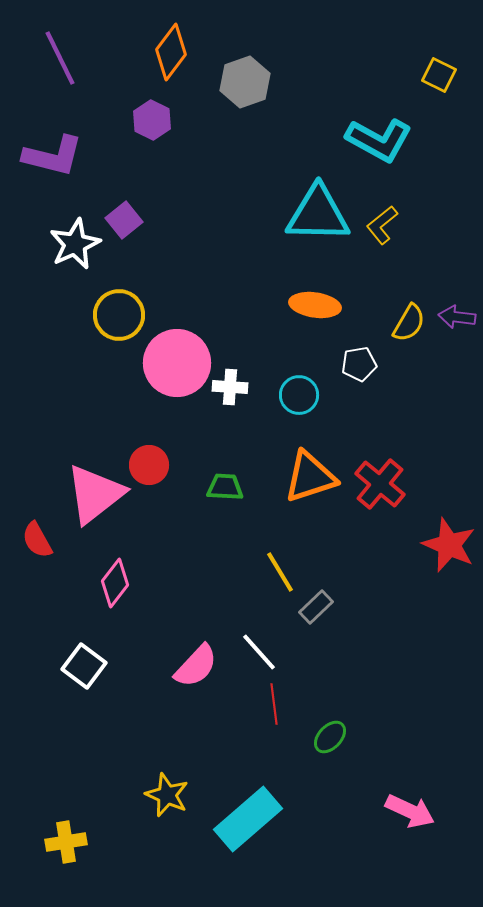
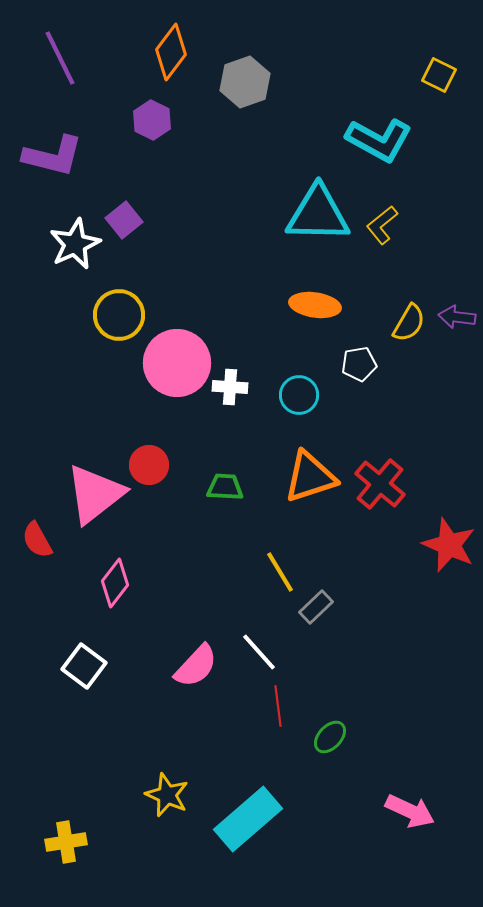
red line: moved 4 px right, 2 px down
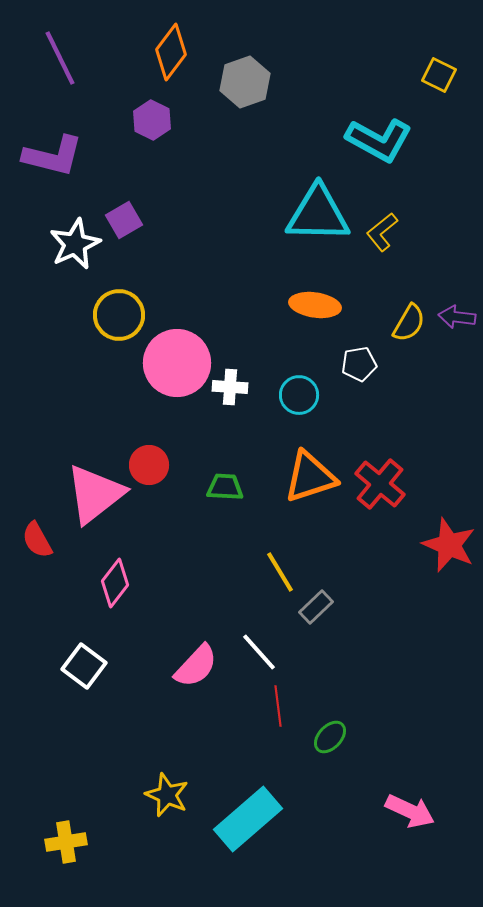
purple square: rotated 9 degrees clockwise
yellow L-shape: moved 7 px down
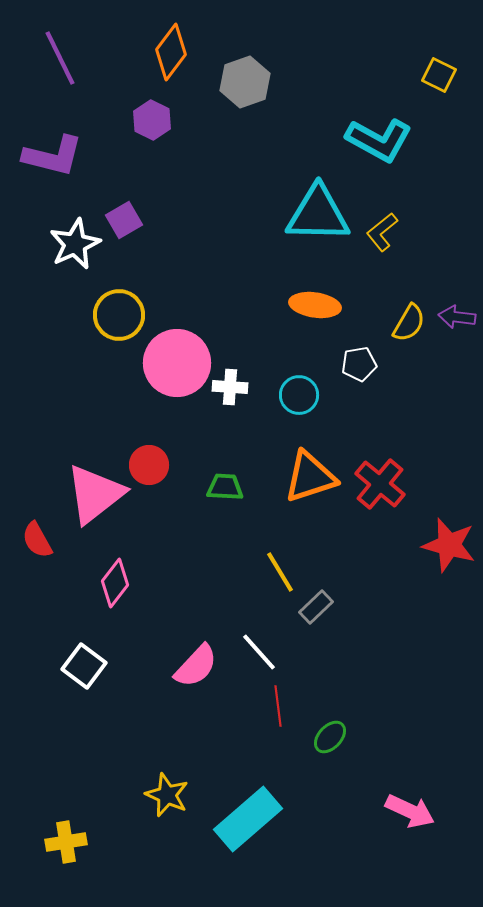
red star: rotated 8 degrees counterclockwise
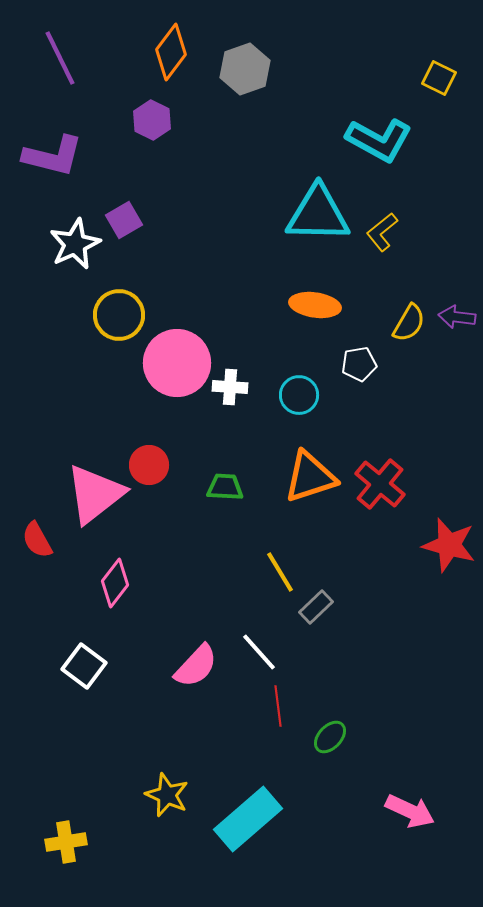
yellow square: moved 3 px down
gray hexagon: moved 13 px up
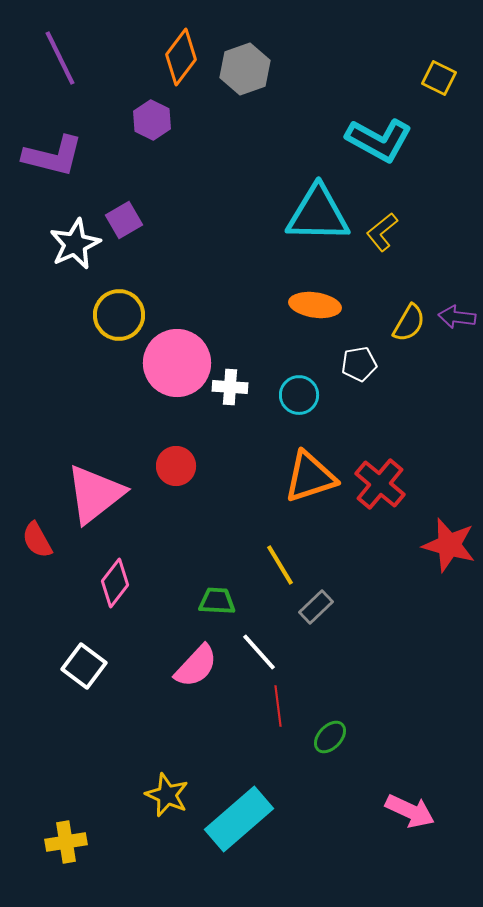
orange diamond: moved 10 px right, 5 px down
red circle: moved 27 px right, 1 px down
green trapezoid: moved 8 px left, 114 px down
yellow line: moved 7 px up
cyan rectangle: moved 9 px left
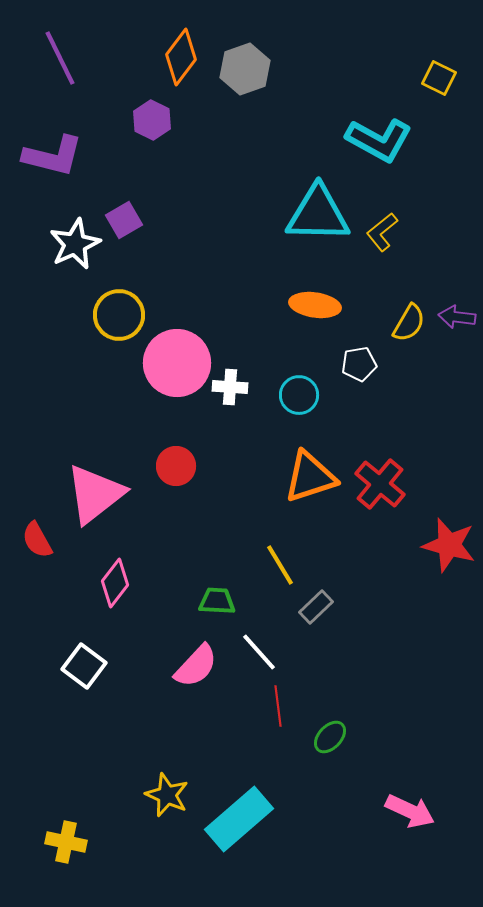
yellow cross: rotated 21 degrees clockwise
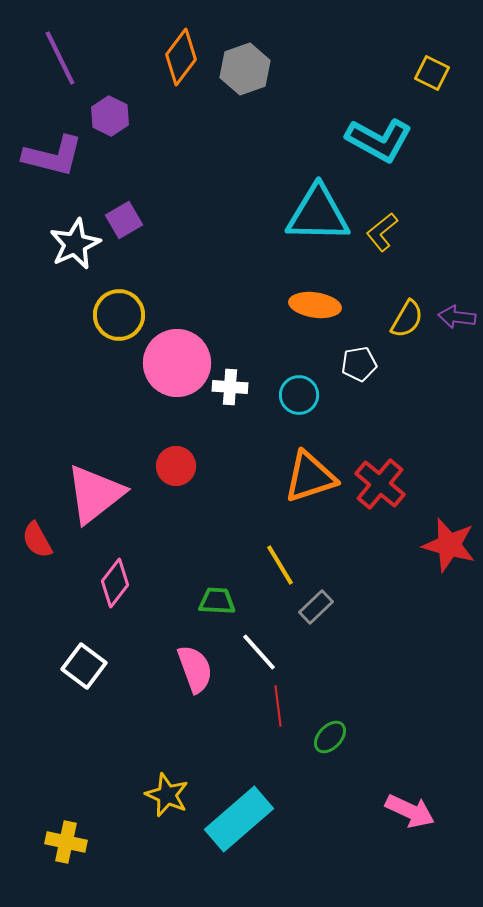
yellow square: moved 7 px left, 5 px up
purple hexagon: moved 42 px left, 4 px up
yellow semicircle: moved 2 px left, 4 px up
pink semicircle: moved 1 px left, 3 px down; rotated 63 degrees counterclockwise
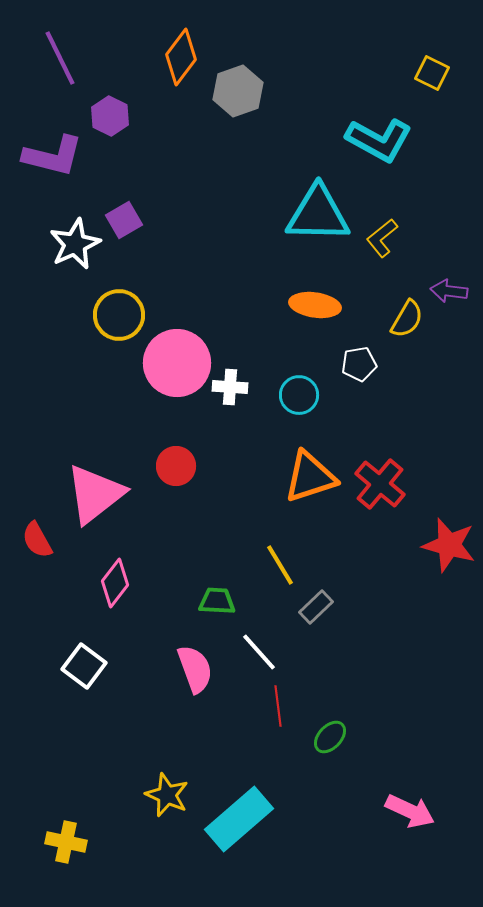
gray hexagon: moved 7 px left, 22 px down
yellow L-shape: moved 6 px down
purple arrow: moved 8 px left, 26 px up
